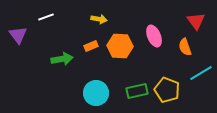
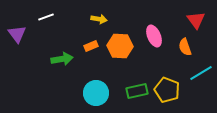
red triangle: moved 1 px up
purple triangle: moved 1 px left, 1 px up
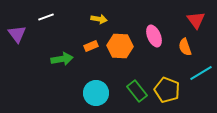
green rectangle: rotated 65 degrees clockwise
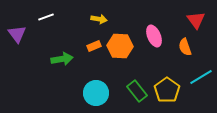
orange rectangle: moved 3 px right
cyan line: moved 4 px down
yellow pentagon: rotated 15 degrees clockwise
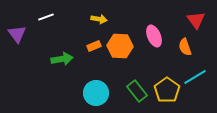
cyan line: moved 6 px left
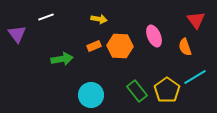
cyan circle: moved 5 px left, 2 px down
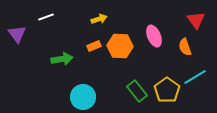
yellow arrow: rotated 28 degrees counterclockwise
cyan circle: moved 8 px left, 2 px down
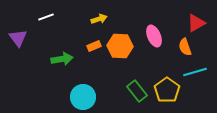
red triangle: moved 3 px down; rotated 36 degrees clockwise
purple triangle: moved 1 px right, 4 px down
cyan line: moved 5 px up; rotated 15 degrees clockwise
